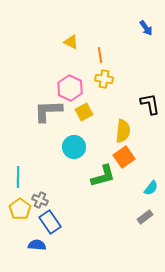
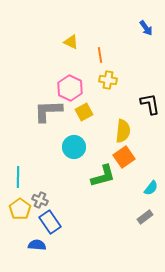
yellow cross: moved 4 px right, 1 px down
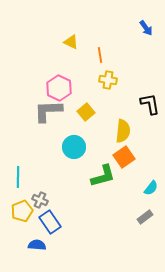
pink hexagon: moved 11 px left
yellow square: moved 2 px right; rotated 12 degrees counterclockwise
yellow pentagon: moved 2 px right, 2 px down; rotated 15 degrees clockwise
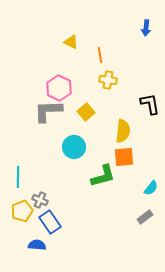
blue arrow: rotated 42 degrees clockwise
orange square: rotated 30 degrees clockwise
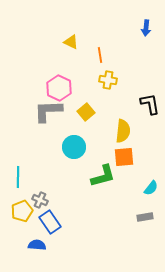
gray rectangle: rotated 28 degrees clockwise
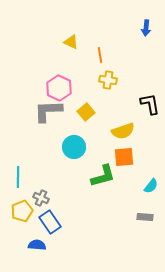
yellow semicircle: rotated 65 degrees clockwise
cyan semicircle: moved 2 px up
gray cross: moved 1 px right, 2 px up
gray rectangle: rotated 14 degrees clockwise
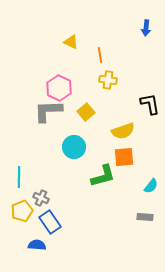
cyan line: moved 1 px right
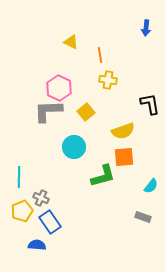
gray rectangle: moved 2 px left; rotated 14 degrees clockwise
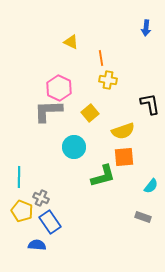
orange line: moved 1 px right, 3 px down
yellow square: moved 4 px right, 1 px down
yellow pentagon: rotated 30 degrees counterclockwise
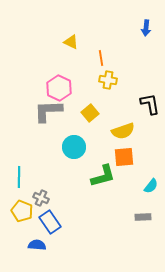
gray rectangle: rotated 21 degrees counterclockwise
